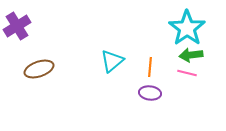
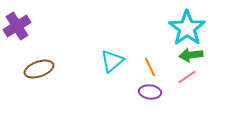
orange line: rotated 30 degrees counterclockwise
pink line: moved 4 px down; rotated 48 degrees counterclockwise
purple ellipse: moved 1 px up
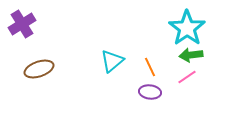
purple cross: moved 5 px right, 2 px up
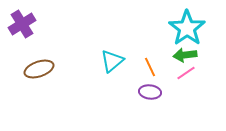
green arrow: moved 6 px left
pink line: moved 1 px left, 4 px up
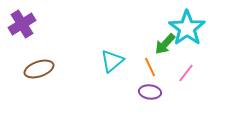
green arrow: moved 20 px left, 11 px up; rotated 40 degrees counterclockwise
pink line: rotated 18 degrees counterclockwise
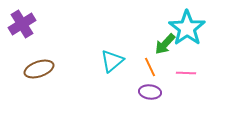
pink line: rotated 54 degrees clockwise
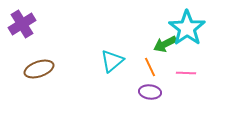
green arrow: rotated 20 degrees clockwise
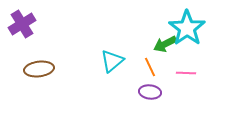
brown ellipse: rotated 12 degrees clockwise
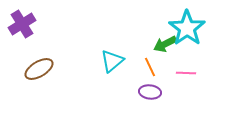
brown ellipse: rotated 24 degrees counterclockwise
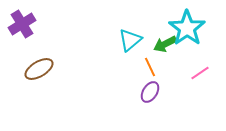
cyan triangle: moved 18 px right, 21 px up
pink line: moved 14 px right; rotated 36 degrees counterclockwise
purple ellipse: rotated 65 degrees counterclockwise
